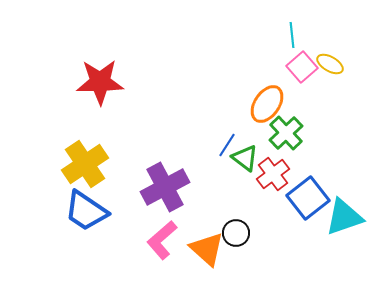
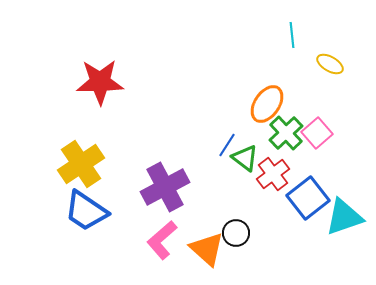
pink square: moved 15 px right, 66 px down
yellow cross: moved 4 px left
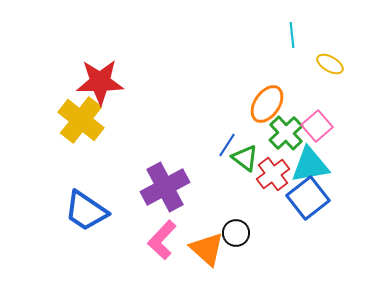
pink square: moved 7 px up
yellow cross: moved 44 px up; rotated 18 degrees counterclockwise
cyan triangle: moved 34 px left, 52 px up; rotated 9 degrees clockwise
pink L-shape: rotated 6 degrees counterclockwise
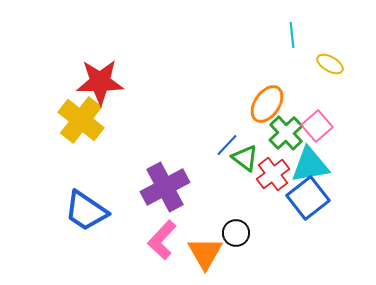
blue line: rotated 10 degrees clockwise
orange triangle: moved 2 px left, 4 px down; rotated 18 degrees clockwise
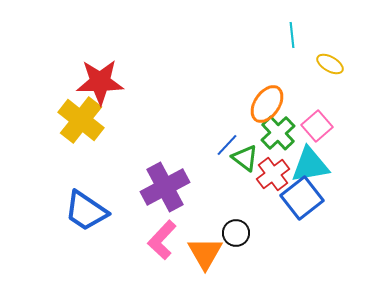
green cross: moved 8 px left
blue square: moved 6 px left
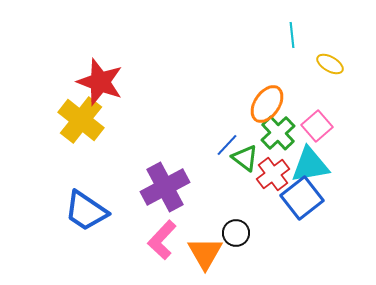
red star: rotated 21 degrees clockwise
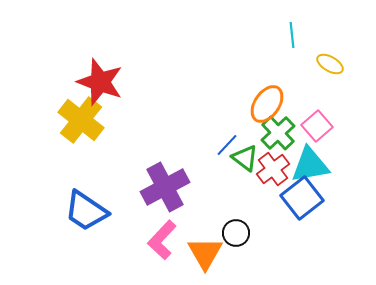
red cross: moved 5 px up
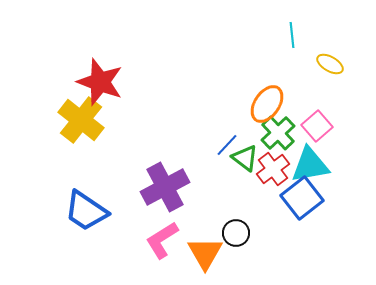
pink L-shape: rotated 15 degrees clockwise
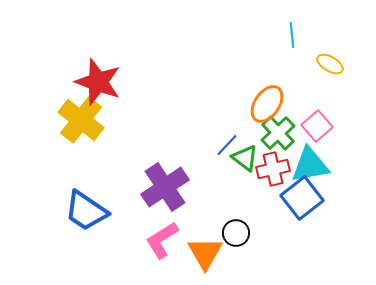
red star: moved 2 px left
red cross: rotated 24 degrees clockwise
purple cross: rotated 6 degrees counterclockwise
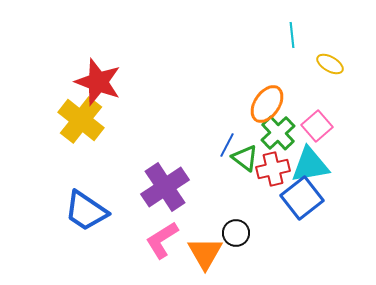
blue line: rotated 15 degrees counterclockwise
